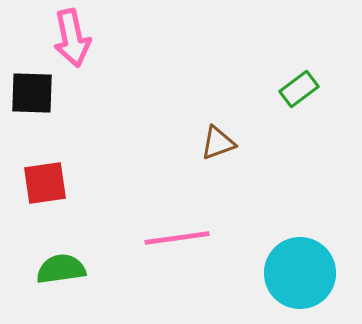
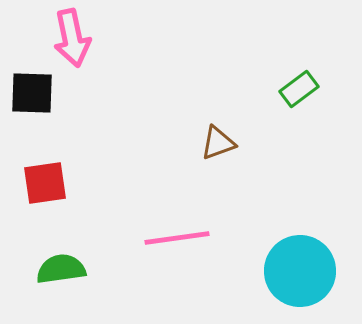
cyan circle: moved 2 px up
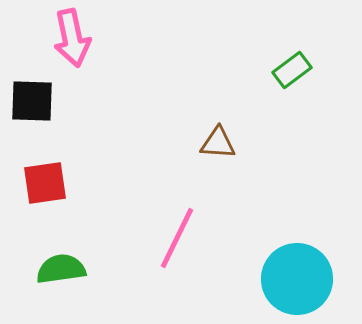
green rectangle: moved 7 px left, 19 px up
black square: moved 8 px down
brown triangle: rotated 24 degrees clockwise
pink line: rotated 56 degrees counterclockwise
cyan circle: moved 3 px left, 8 px down
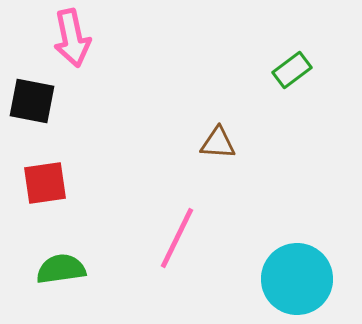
black square: rotated 9 degrees clockwise
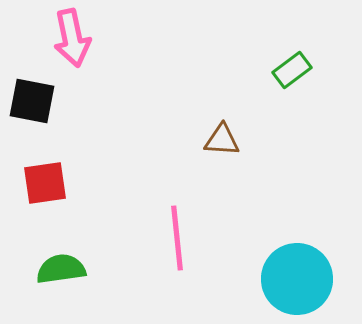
brown triangle: moved 4 px right, 3 px up
pink line: rotated 32 degrees counterclockwise
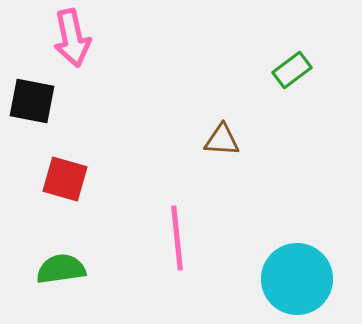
red square: moved 20 px right, 4 px up; rotated 24 degrees clockwise
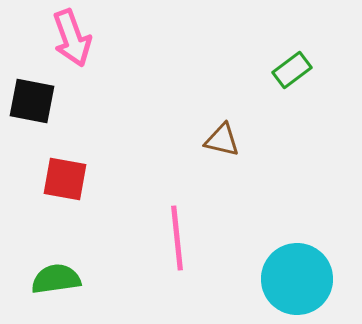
pink arrow: rotated 8 degrees counterclockwise
brown triangle: rotated 9 degrees clockwise
red square: rotated 6 degrees counterclockwise
green semicircle: moved 5 px left, 10 px down
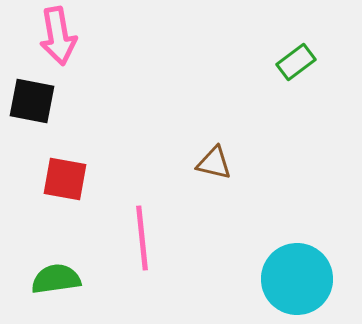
pink arrow: moved 14 px left, 2 px up; rotated 10 degrees clockwise
green rectangle: moved 4 px right, 8 px up
brown triangle: moved 8 px left, 23 px down
pink line: moved 35 px left
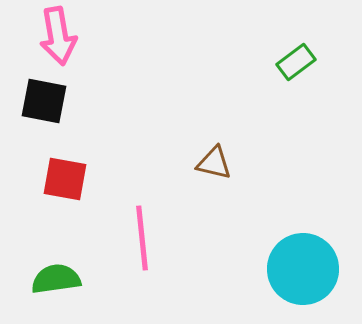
black square: moved 12 px right
cyan circle: moved 6 px right, 10 px up
